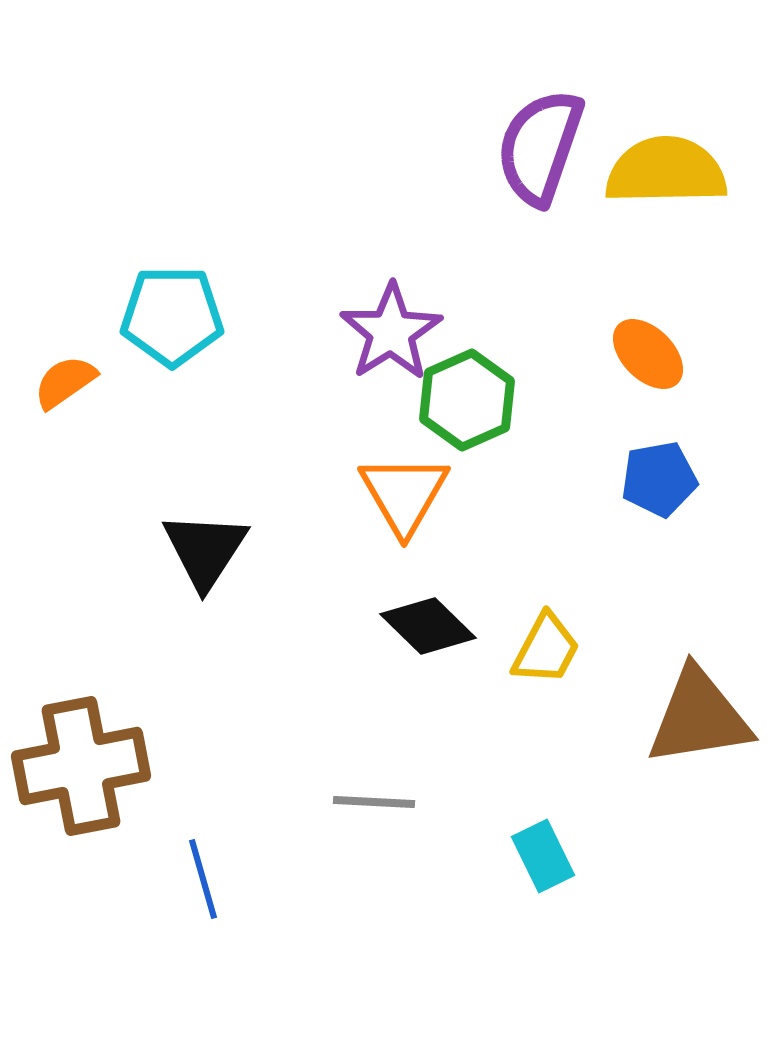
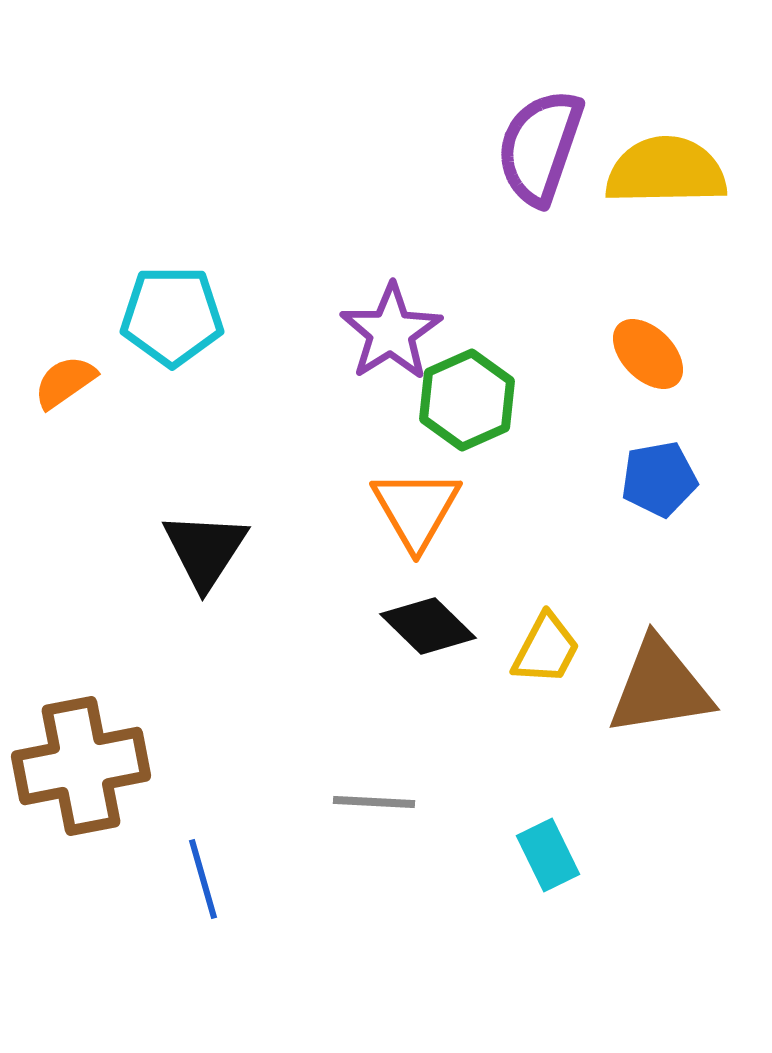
orange triangle: moved 12 px right, 15 px down
brown triangle: moved 39 px left, 30 px up
cyan rectangle: moved 5 px right, 1 px up
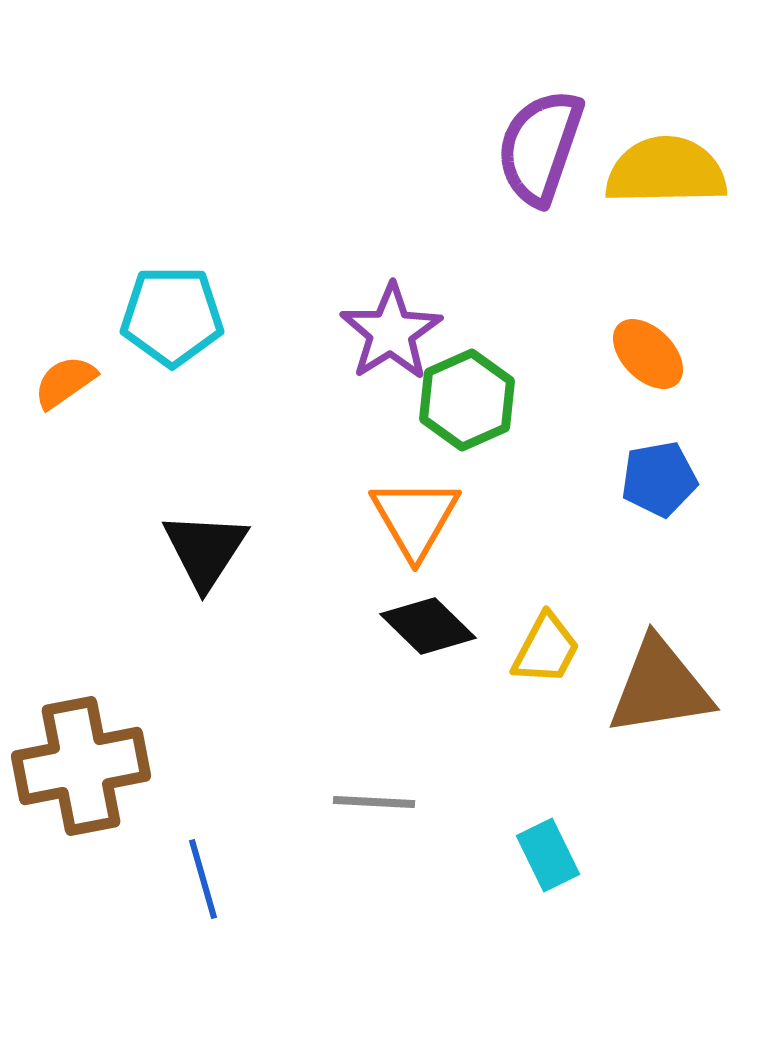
orange triangle: moved 1 px left, 9 px down
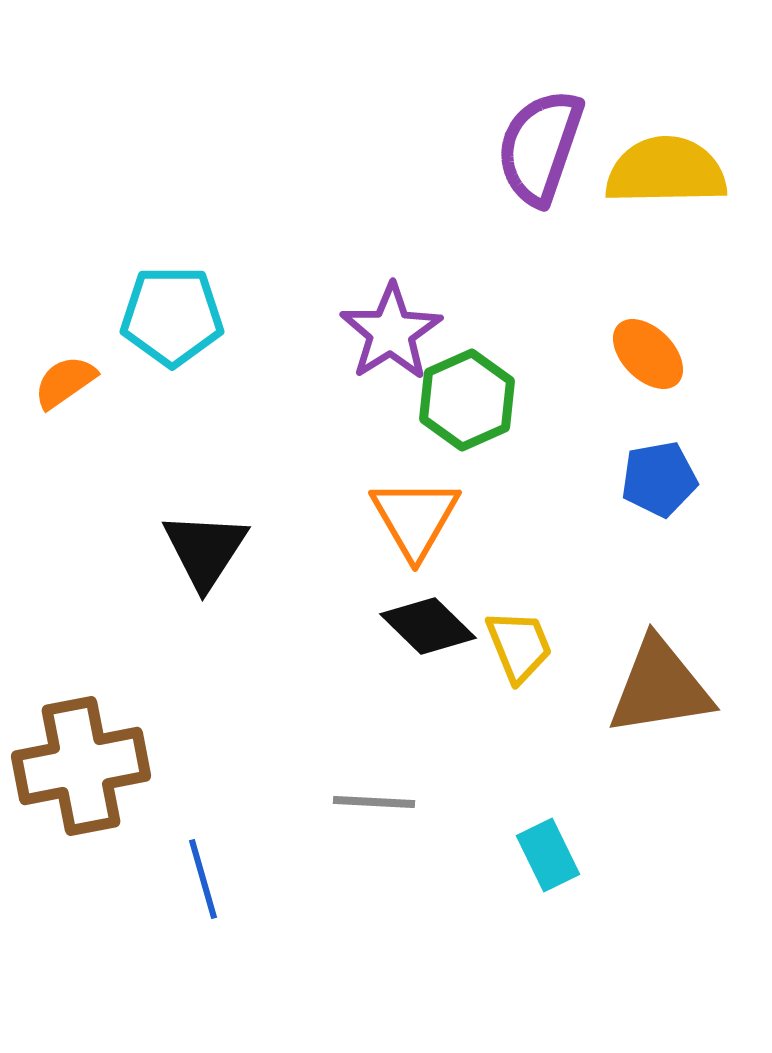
yellow trapezoid: moved 27 px left, 3 px up; rotated 50 degrees counterclockwise
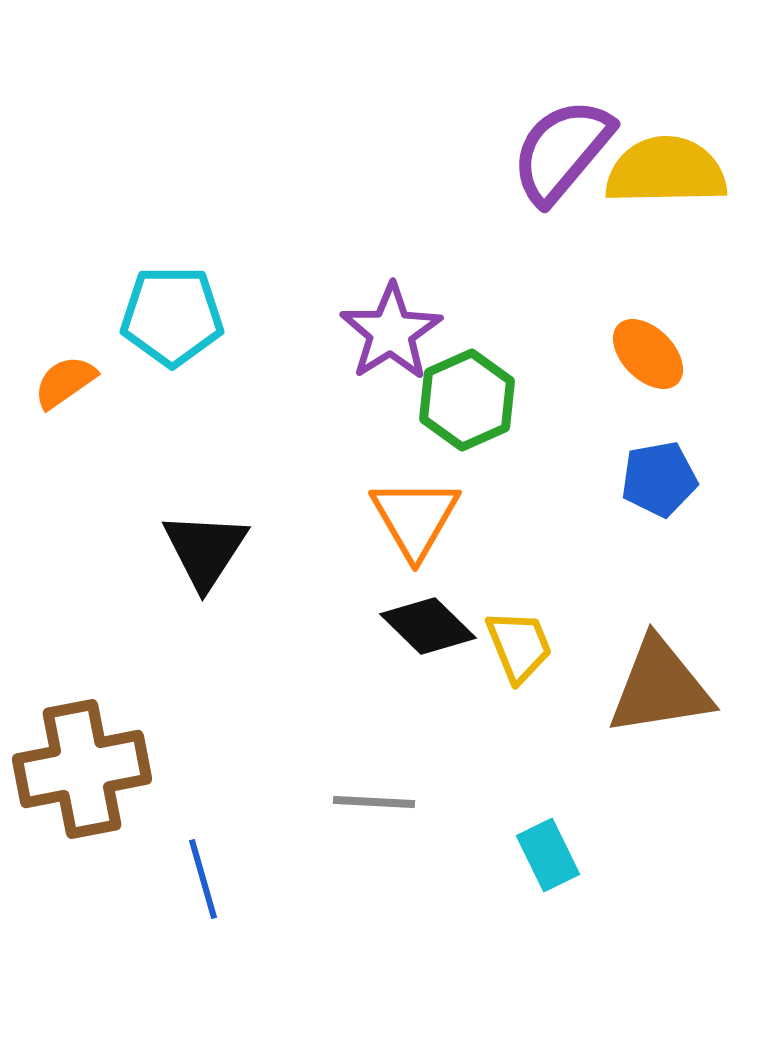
purple semicircle: moved 22 px right, 4 px down; rotated 21 degrees clockwise
brown cross: moved 1 px right, 3 px down
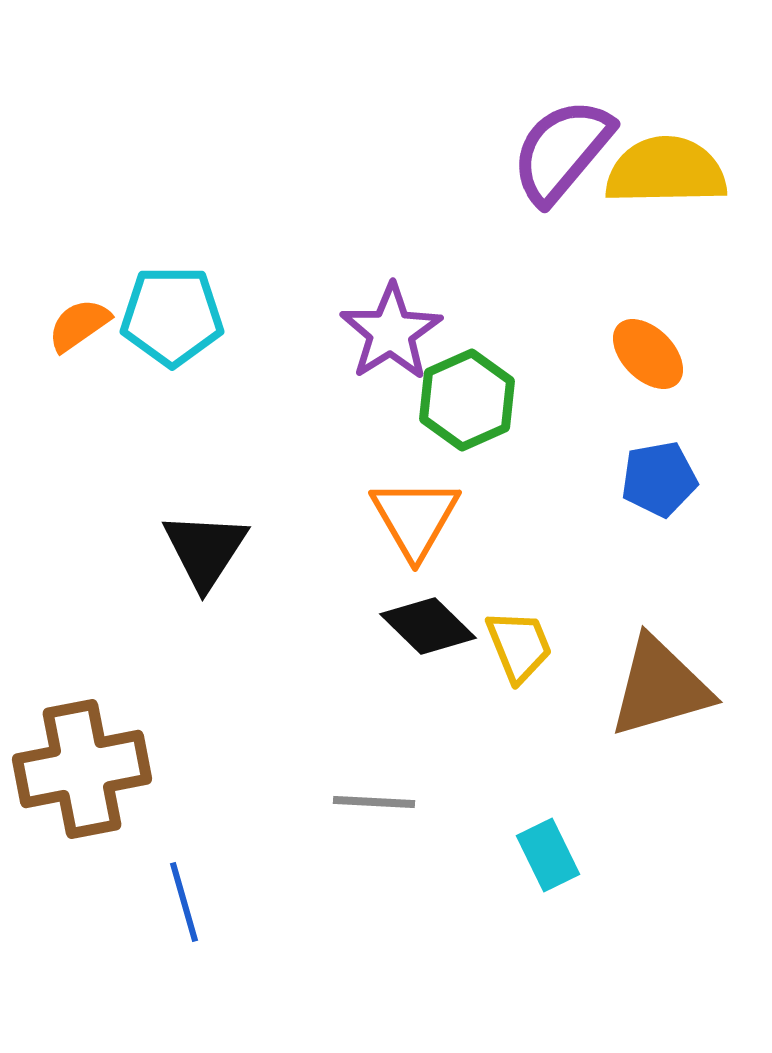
orange semicircle: moved 14 px right, 57 px up
brown triangle: rotated 7 degrees counterclockwise
blue line: moved 19 px left, 23 px down
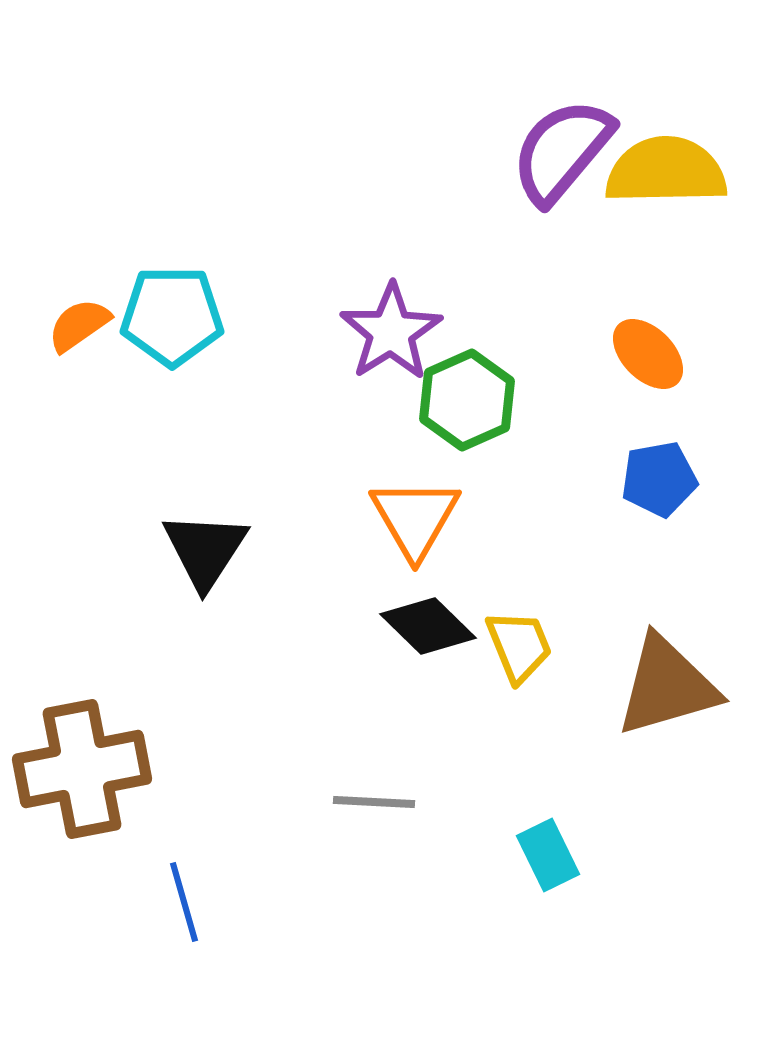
brown triangle: moved 7 px right, 1 px up
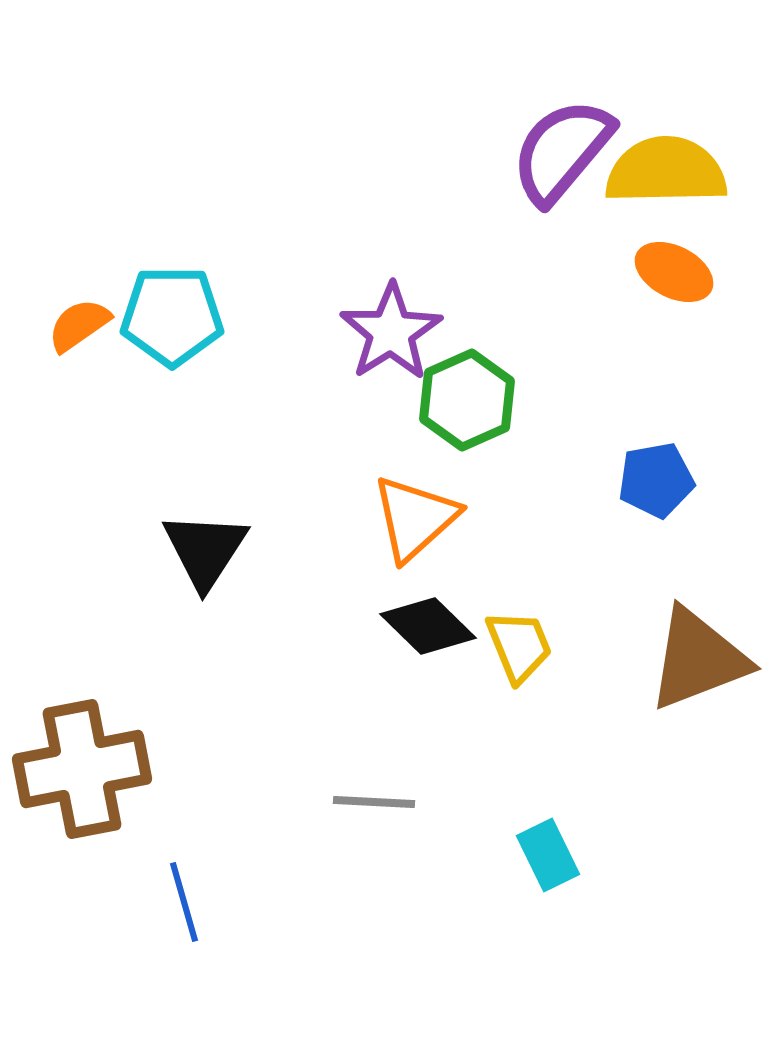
orange ellipse: moved 26 px right, 82 px up; rotated 18 degrees counterclockwise
blue pentagon: moved 3 px left, 1 px down
orange triangle: rotated 18 degrees clockwise
brown triangle: moved 31 px right, 27 px up; rotated 5 degrees counterclockwise
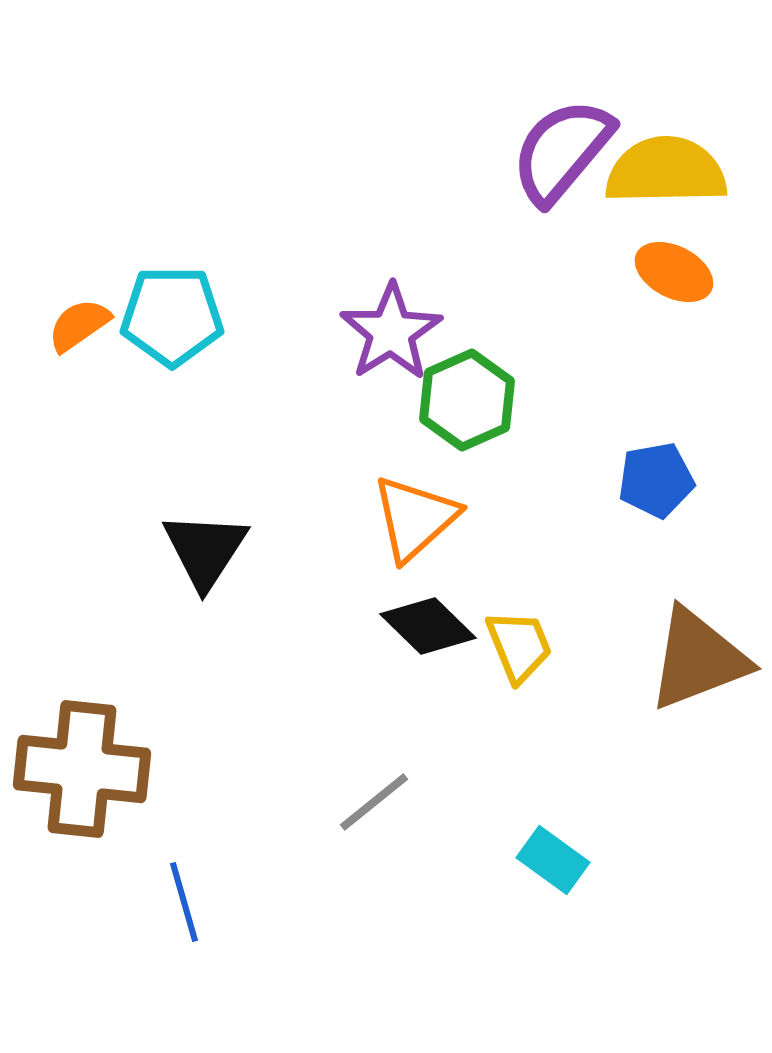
brown cross: rotated 17 degrees clockwise
gray line: rotated 42 degrees counterclockwise
cyan rectangle: moved 5 px right, 5 px down; rotated 28 degrees counterclockwise
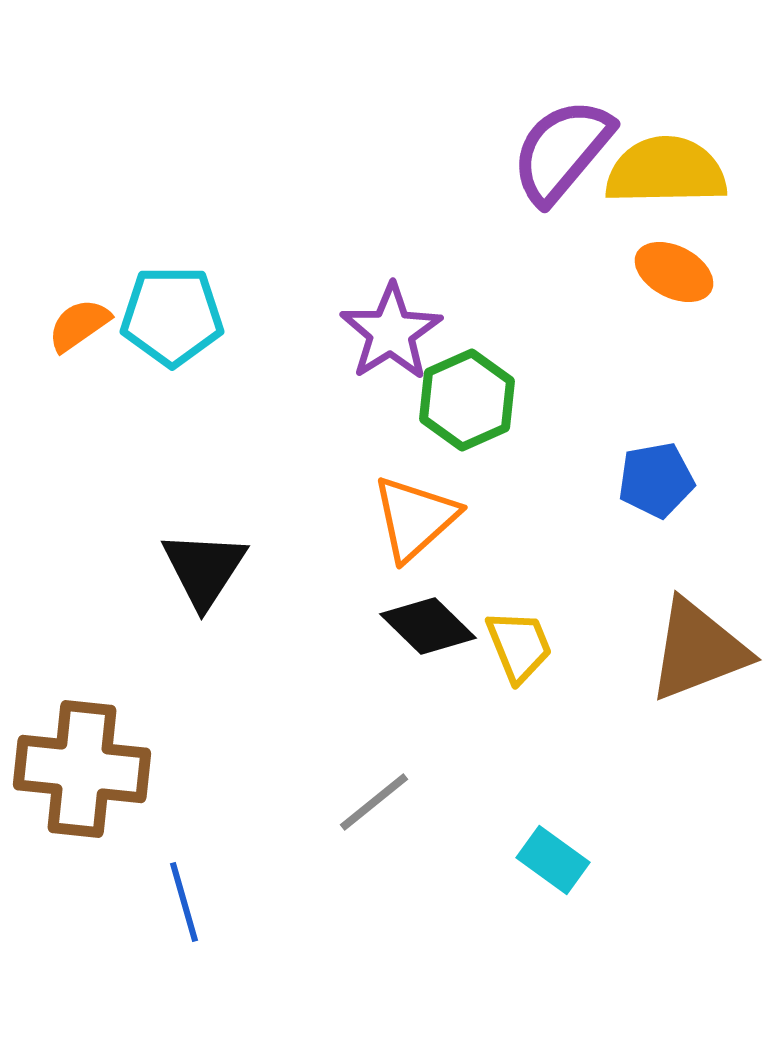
black triangle: moved 1 px left, 19 px down
brown triangle: moved 9 px up
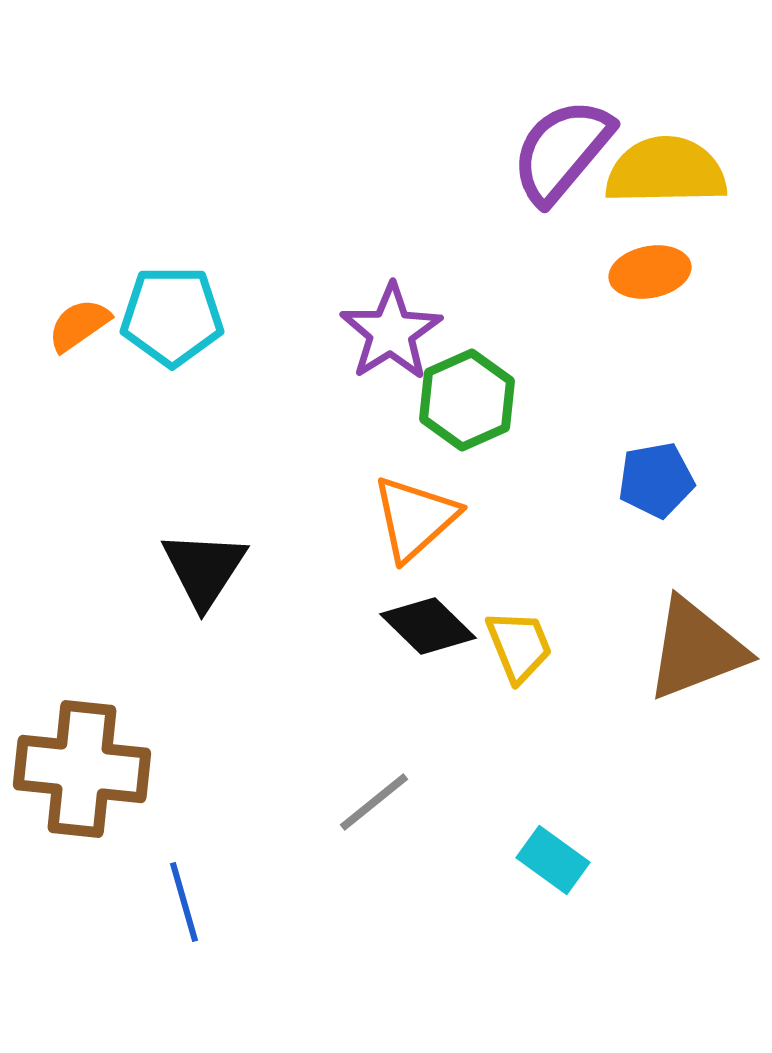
orange ellipse: moved 24 px left; rotated 38 degrees counterclockwise
brown triangle: moved 2 px left, 1 px up
